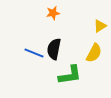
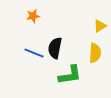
orange star: moved 20 px left, 3 px down
black semicircle: moved 1 px right, 1 px up
yellow semicircle: moved 1 px right; rotated 24 degrees counterclockwise
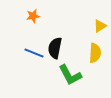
green L-shape: rotated 70 degrees clockwise
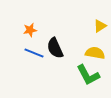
orange star: moved 3 px left, 14 px down
black semicircle: rotated 35 degrees counterclockwise
yellow semicircle: rotated 84 degrees counterclockwise
green L-shape: moved 18 px right
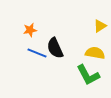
blue line: moved 3 px right
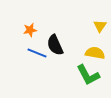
yellow triangle: rotated 24 degrees counterclockwise
black semicircle: moved 3 px up
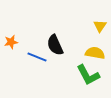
orange star: moved 19 px left, 12 px down
blue line: moved 4 px down
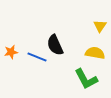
orange star: moved 10 px down
green L-shape: moved 2 px left, 4 px down
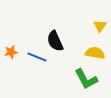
black semicircle: moved 4 px up
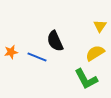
yellow semicircle: rotated 42 degrees counterclockwise
